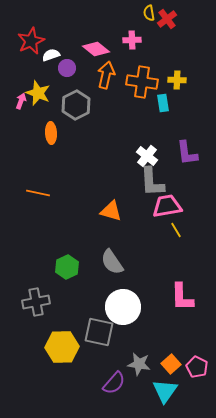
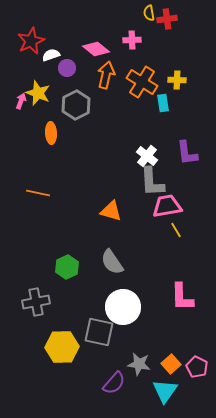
red cross: rotated 30 degrees clockwise
orange cross: rotated 24 degrees clockwise
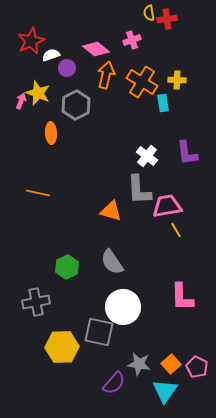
pink cross: rotated 18 degrees counterclockwise
gray L-shape: moved 13 px left, 8 px down
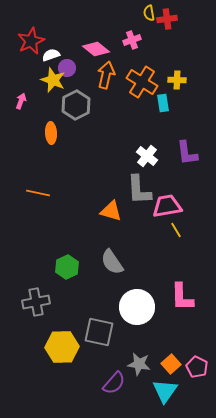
yellow star: moved 15 px right, 13 px up
white circle: moved 14 px right
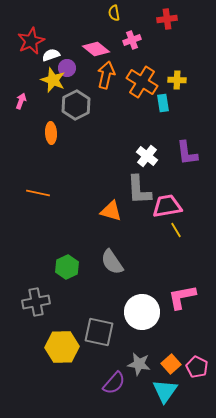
yellow semicircle: moved 35 px left
pink L-shape: rotated 80 degrees clockwise
white circle: moved 5 px right, 5 px down
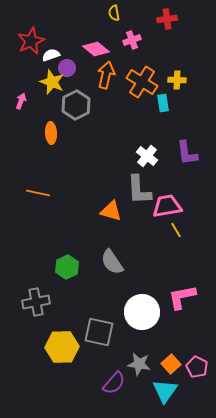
yellow star: moved 1 px left, 2 px down
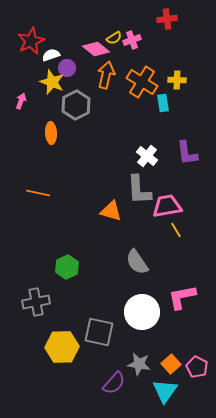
yellow semicircle: moved 25 px down; rotated 112 degrees counterclockwise
gray semicircle: moved 25 px right
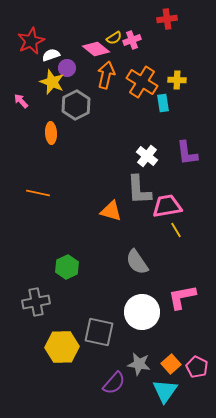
pink arrow: rotated 63 degrees counterclockwise
